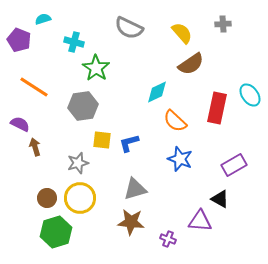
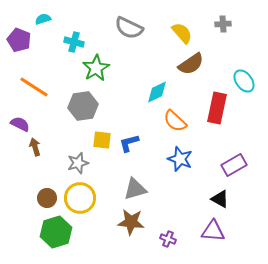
green star: rotated 8 degrees clockwise
cyan ellipse: moved 6 px left, 14 px up
purple triangle: moved 13 px right, 10 px down
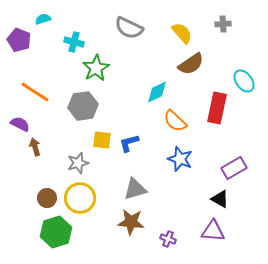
orange line: moved 1 px right, 5 px down
purple rectangle: moved 3 px down
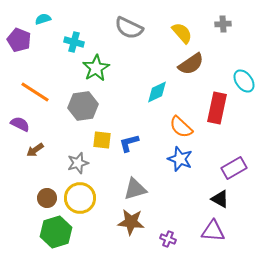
orange semicircle: moved 6 px right, 6 px down
brown arrow: moved 3 px down; rotated 108 degrees counterclockwise
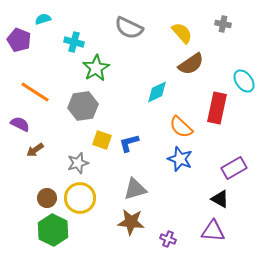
gray cross: rotated 14 degrees clockwise
yellow square: rotated 12 degrees clockwise
green hexagon: moved 3 px left, 2 px up; rotated 16 degrees counterclockwise
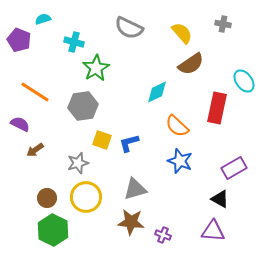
orange semicircle: moved 4 px left, 1 px up
blue star: moved 2 px down
yellow circle: moved 6 px right, 1 px up
purple cross: moved 5 px left, 4 px up
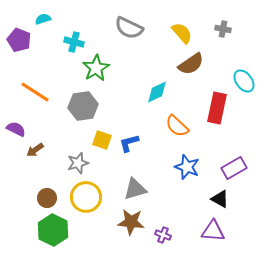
gray cross: moved 5 px down
purple semicircle: moved 4 px left, 5 px down
blue star: moved 7 px right, 6 px down
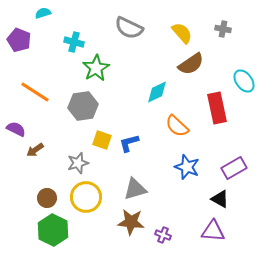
cyan semicircle: moved 6 px up
red rectangle: rotated 24 degrees counterclockwise
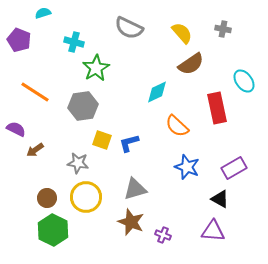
gray star: rotated 25 degrees clockwise
brown star: rotated 16 degrees clockwise
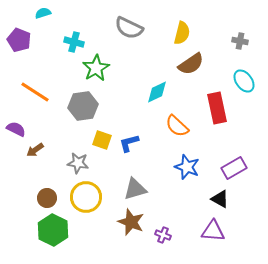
gray cross: moved 17 px right, 12 px down
yellow semicircle: rotated 55 degrees clockwise
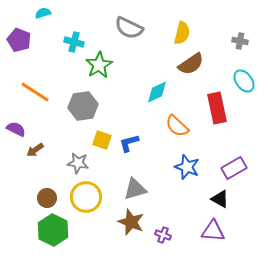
green star: moved 3 px right, 3 px up
